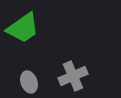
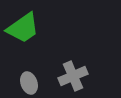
gray ellipse: moved 1 px down
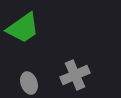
gray cross: moved 2 px right, 1 px up
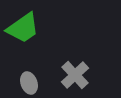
gray cross: rotated 20 degrees counterclockwise
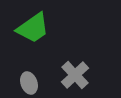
green trapezoid: moved 10 px right
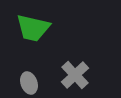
green trapezoid: rotated 48 degrees clockwise
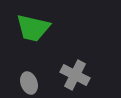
gray cross: rotated 20 degrees counterclockwise
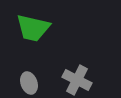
gray cross: moved 2 px right, 5 px down
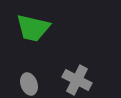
gray ellipse: moved 1 px down
